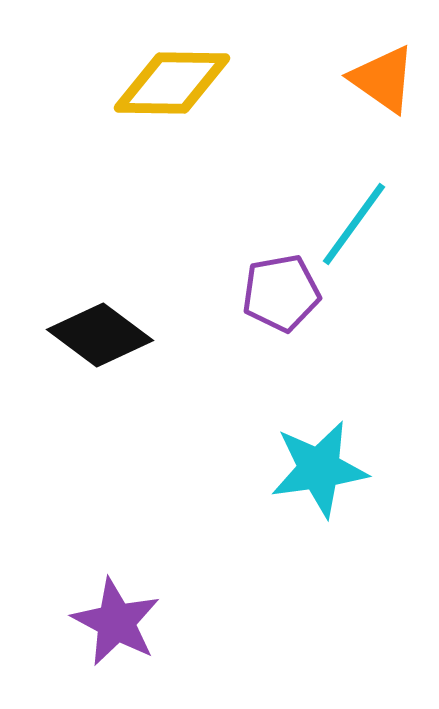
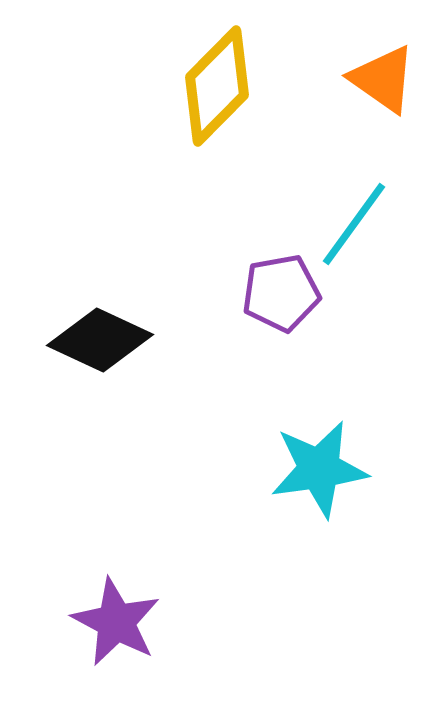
yellow diamond: moved 45 px right, 3 px down; rotated 46 degrees counterclockwise
black diamond: moved 5 px down; rotated 12 degrees counterclockwise
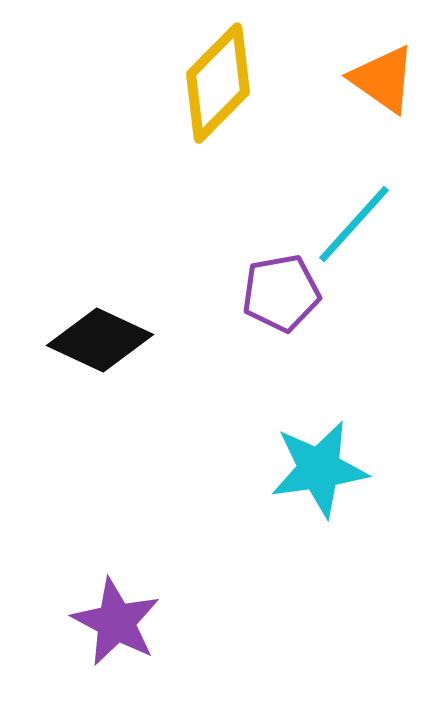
yellow diamond: moved 1 px right, 3 px up
cyan line: rotated 6 degrees clockwise
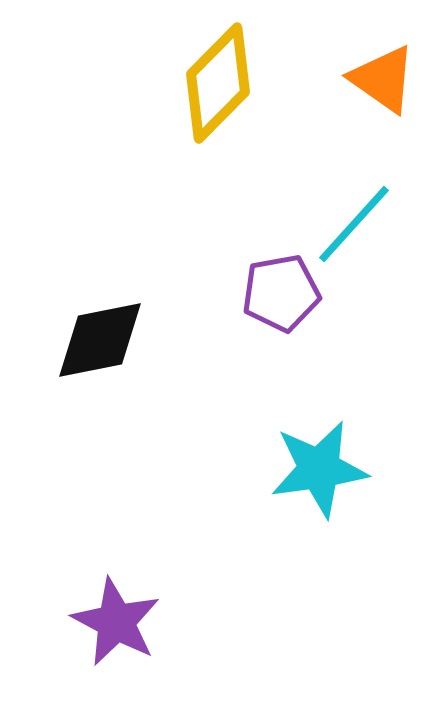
black diamond: rotated 36 degrees counterclockwise
